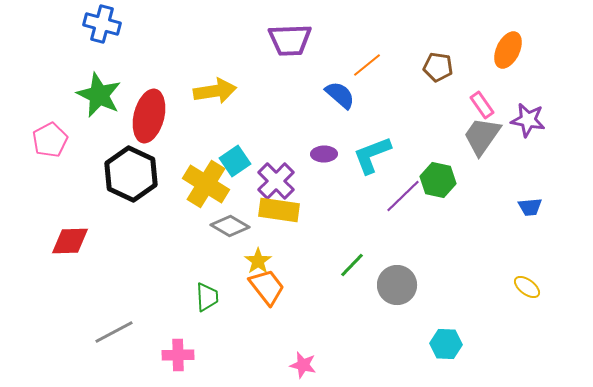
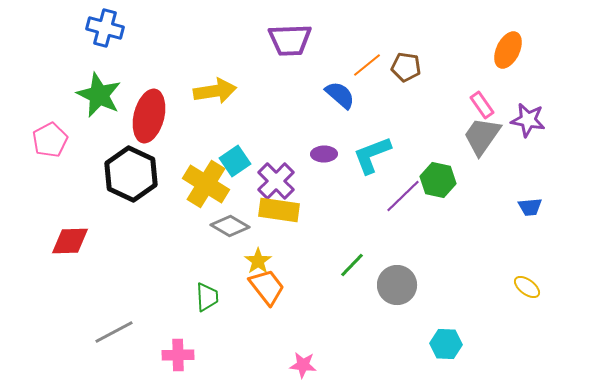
blue cross: moved 3 px right, 4 px down
brown pentagon: moved 32 px left
pink star: rotated 8 degrees counterclockwise
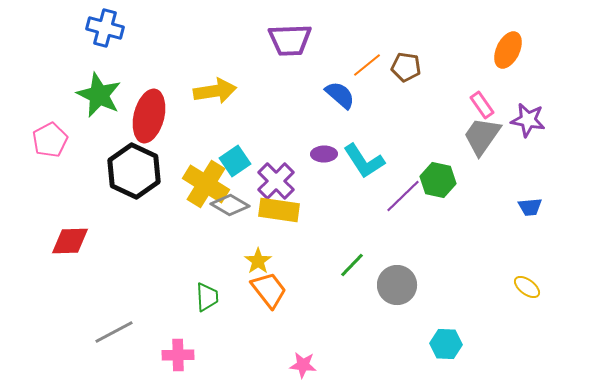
cyan L-shape: moved 8 px left, 6 px down; rotated 102 degrees counterclockwise
black hexagon: moved 3 px right, 3 px up
gray diamond: moved 21 px up
orange trapezoid: moved 2 px right, 3 px down
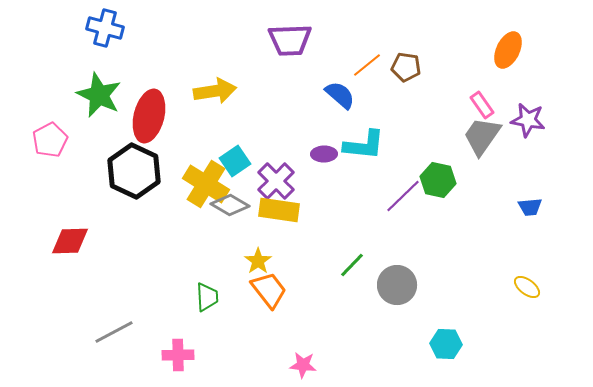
cyan L-shape: moved 16 px up; rotated 51 degrees counterclockwise
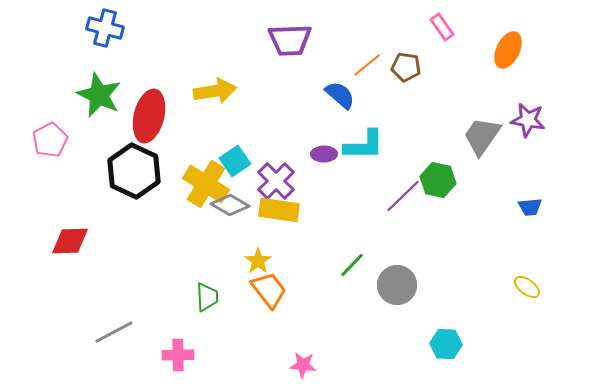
pink rectangle: moved 40 px left, 78 px up
cyan L-shape: rotated 6 degrees counterclockwise
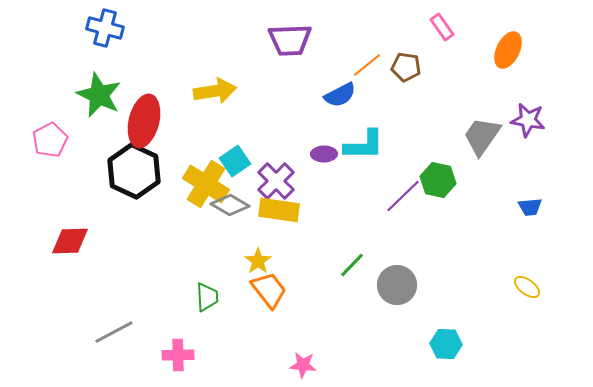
blue semicircle: rotated 112 degrees clockwise
red ellipse: moved 5 px left, 5 px down
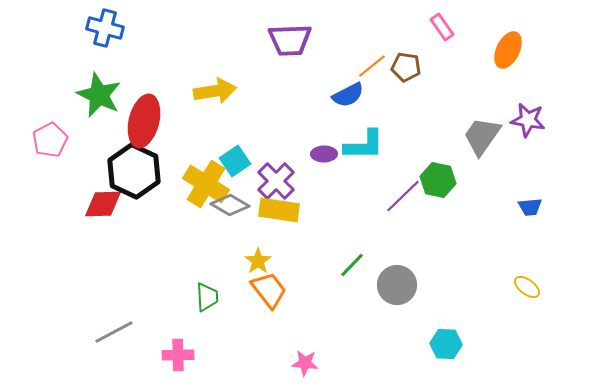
orange line: moved 5 px right, 1 px down
blue semicircle: moved 8 px right
red diamond: moved 33 px right, 37 px up
pink star: moved 2 px right, 2 px up
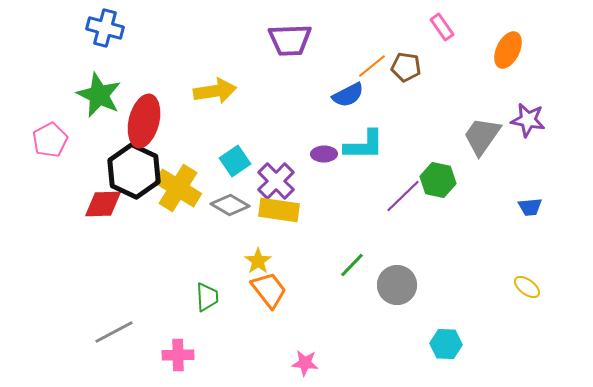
yellow cross: moved 28 px left, 4 px down
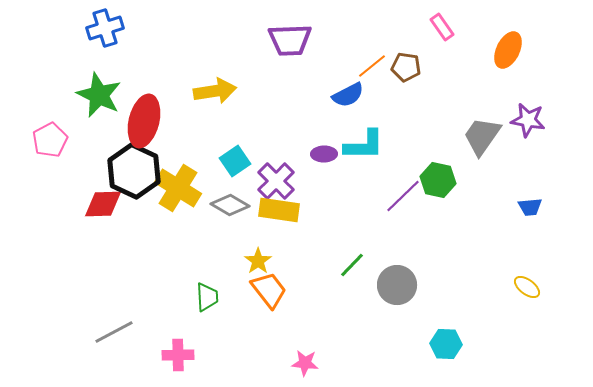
blue cross: rotated 33 degrees counterclockwise
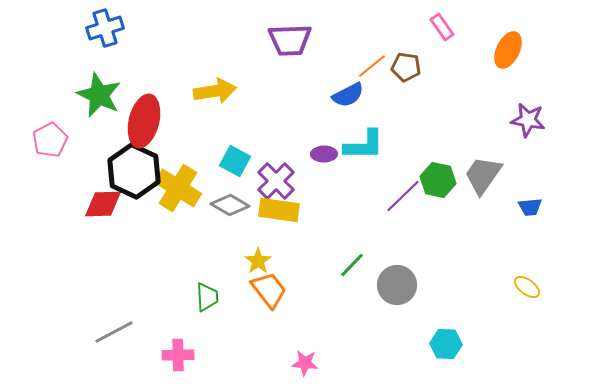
gray trapezoid: moved 1 px right, 39 px down
cyan square: rotated 28 degrees counterclockwise
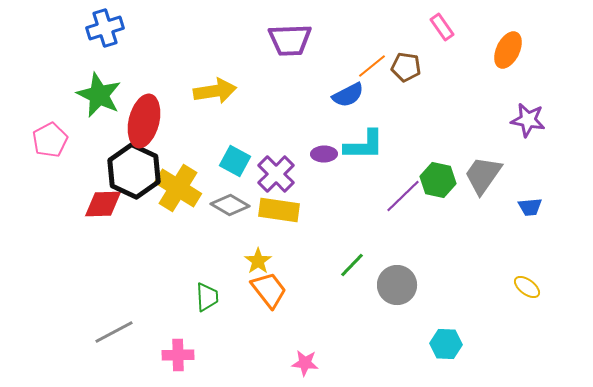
purple cross: moved 7 px up
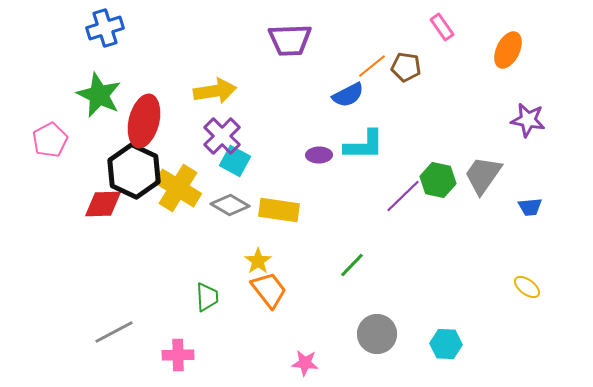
purple ellipse: moved 5 px left, 1 px down
purple cross: moved 54 px left, 38 px up
gray circle: moved 20 px left, 49 px down
